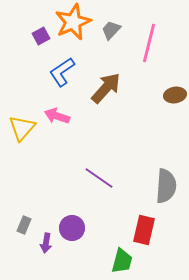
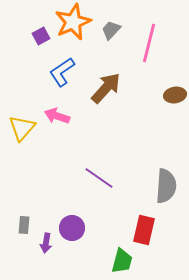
gray rectangle: rotated 18 degrees counterclockwise
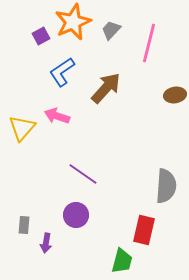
purple line: moved 16 px left, 4 px up
purple circle: moved 4 px right, 13 px up
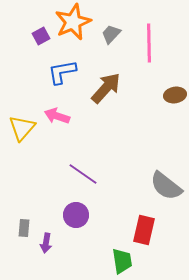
gray trapezoid: moved 4 px down
pink line: rotated 15 degrees counterclockwise
blue L-shape: rotated 24 degrees clockwise
gray semicircle: rotated 124 degrees clockwise
gray rectangle: moved 3 px down
green trapezoid: rotated 24 degrees counterclockwise
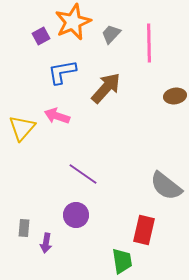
brown ellipse: moved 1 px down
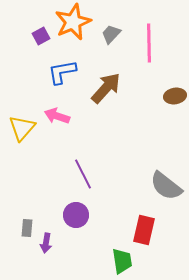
purple line: rotated 28 degrees clockwise
gray rectangle: moved 3 px right
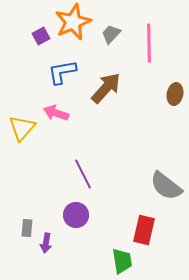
brown ellipse: moved 2 px up; rotated 70 degrees counterclockwise
pink arrow: moved 1 px left, 3 px up
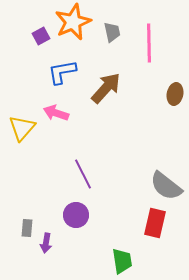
gray trapezoid: moved 1 px right, 2 px up; rotated 125 degrees clockwise
red rectangle: moved 11 px right, 7 px up
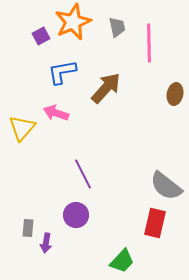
gray trapezoid: moved 5 px right, 5 px up
gray rectangle: moved 1 px right
green trapezoid: rotated 52 degrees clockwise
